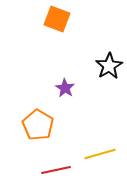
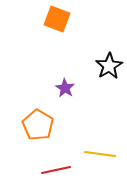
yellow line: rotated 24 degrees clockwise
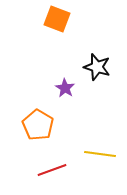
black star: moved 12 px left, 1 px down; rotated 24 degrees counterclockwise
red line: moved 4 px left; rotated 8 degrees counterclockwise
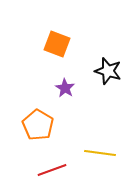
orange square: moved 25 px down
black star: moved 11 px right, 4 px down
yellow line: moved 1 px up
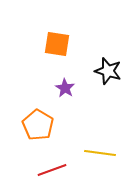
orange square: rotated 12 degrees counterclockwise
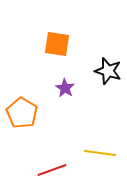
orange pentagon: moved 16 px left, 12 px up
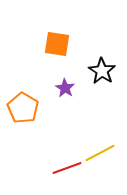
black star: moved 6 px left; rotated 16 degrees clockwise
orange pentagon: moved 1 px right, 5 px up
yellow line: rotated 36 degrees counterclockwise
red line: moved 15 px right, 2 px up
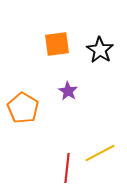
orange square: rotated 16 degrees counterclockwise
black star: moved 2 px left, 21 px up
purple star: moved 3 px right, 3 px down
red line: rotated 64 degrees counterclockwise
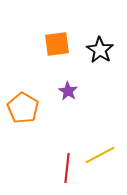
yellow line: moved 2 px down
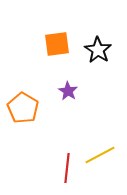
black star: moved 2 px left
